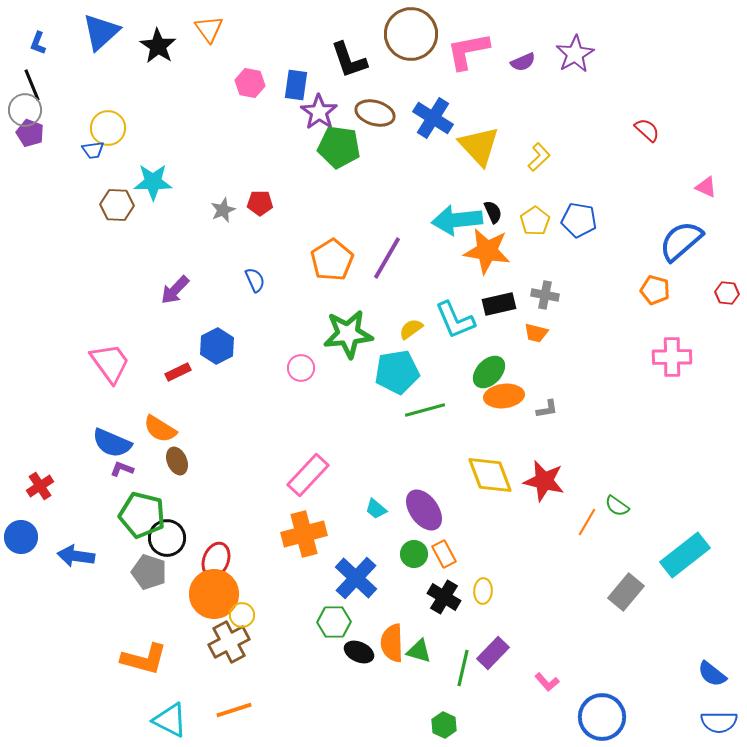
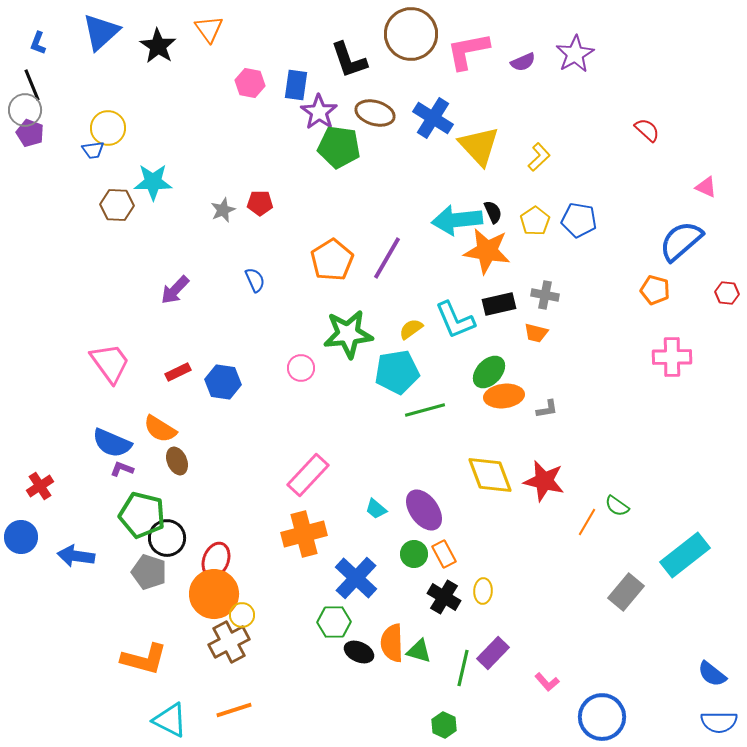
blue hexagon at (217, 346): moved 6 px right, 36 px down; rotated 24 degrees counterclockwise
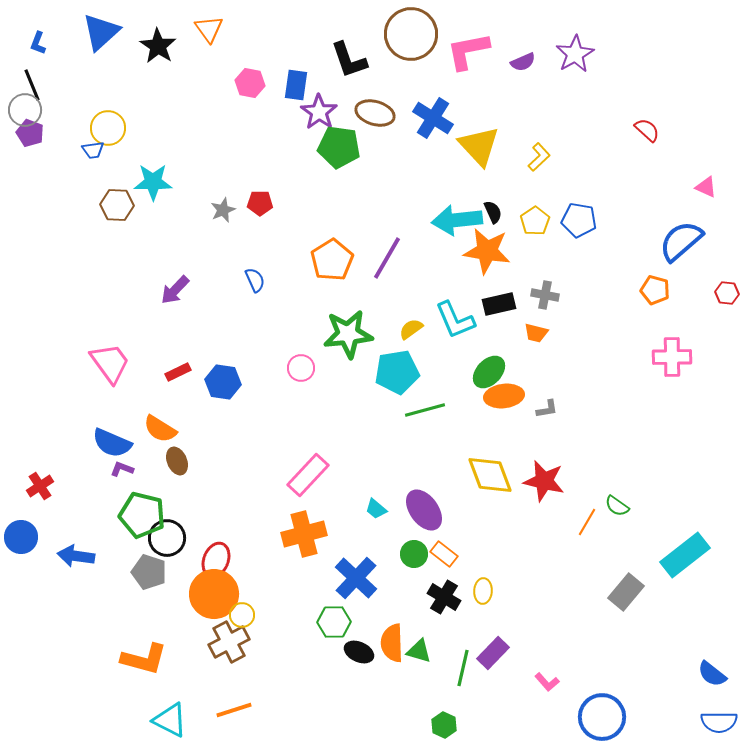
orange rectangle at (444, 554): rotated 24 degrees counterclockwise
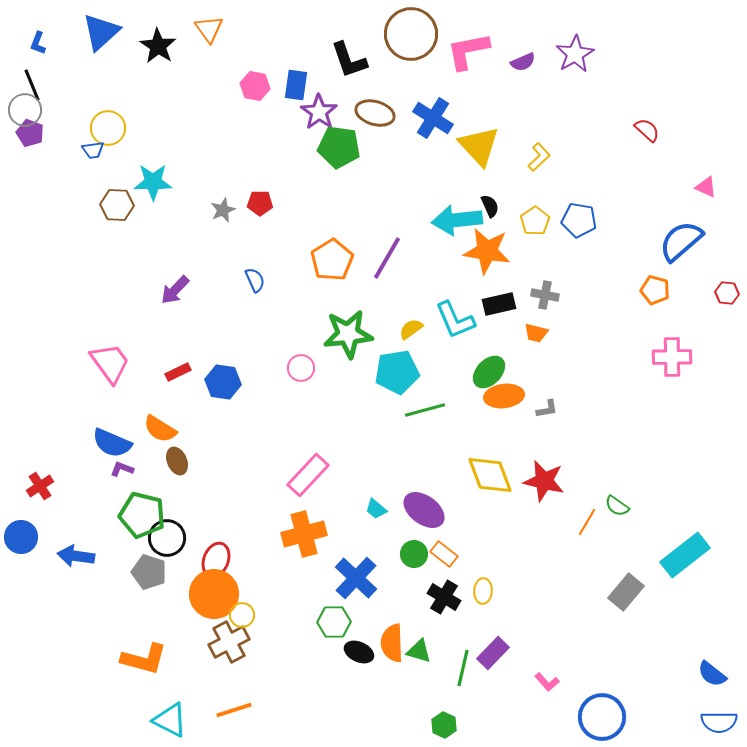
pink hexagon at (250, 83): moved 5 px right, 3 px down
black semicircle at (493, 212): moved 3 px left, 6 px up
purple ellipse at (424, 510): rotated 18 degrees counterclockwise
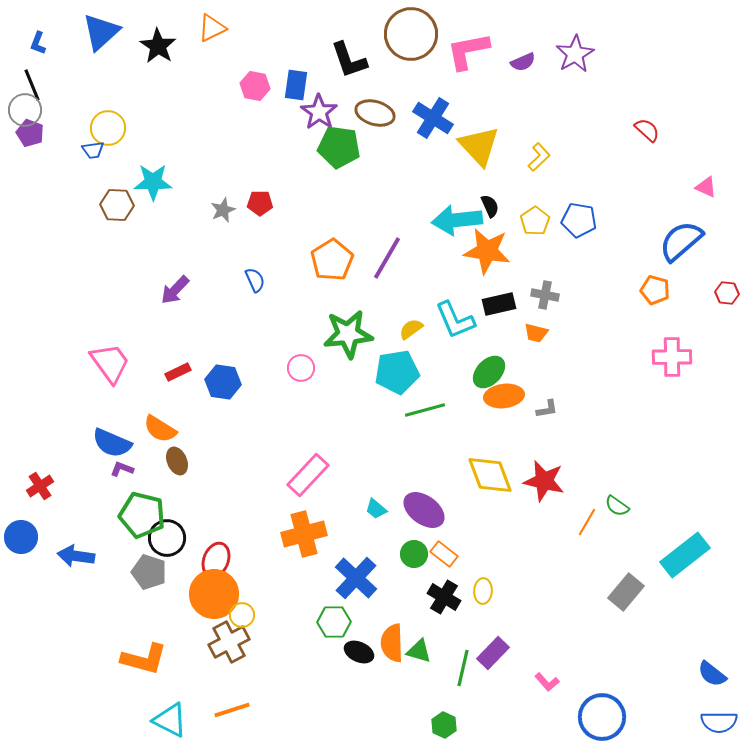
orange triangle at (209, 29): moved 3 px right, 1 px up; rotated 40 degrees clockwise
orange line at (234, 710): moved 2 px left
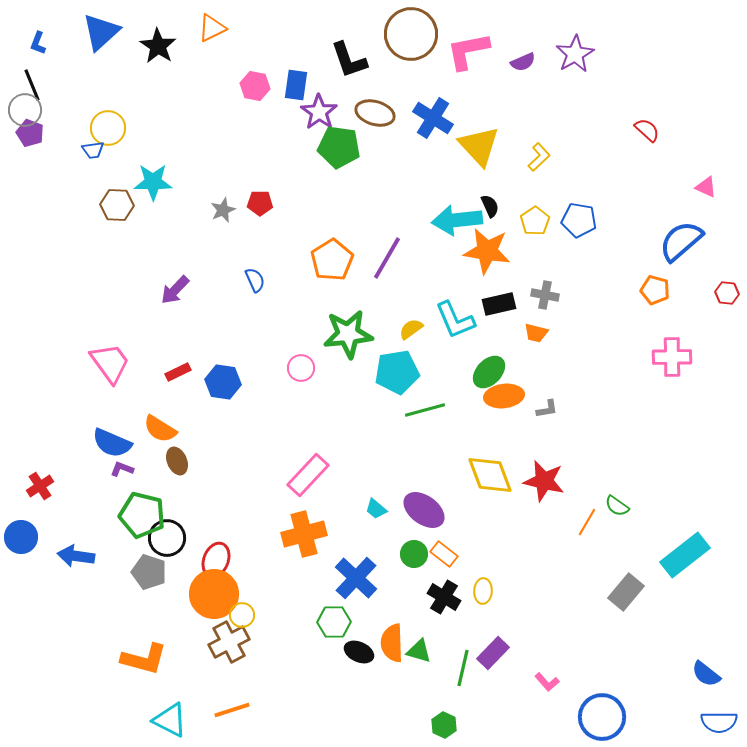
blue semicircle at (712, 674): moved 6 px left
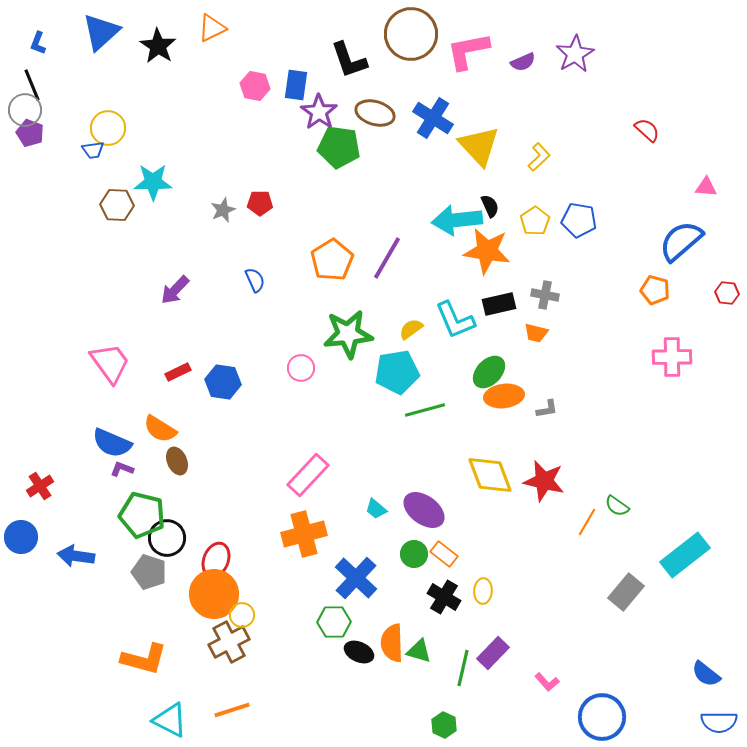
pink triangle at (706, 187): rotated 20 degrees counterclockwise
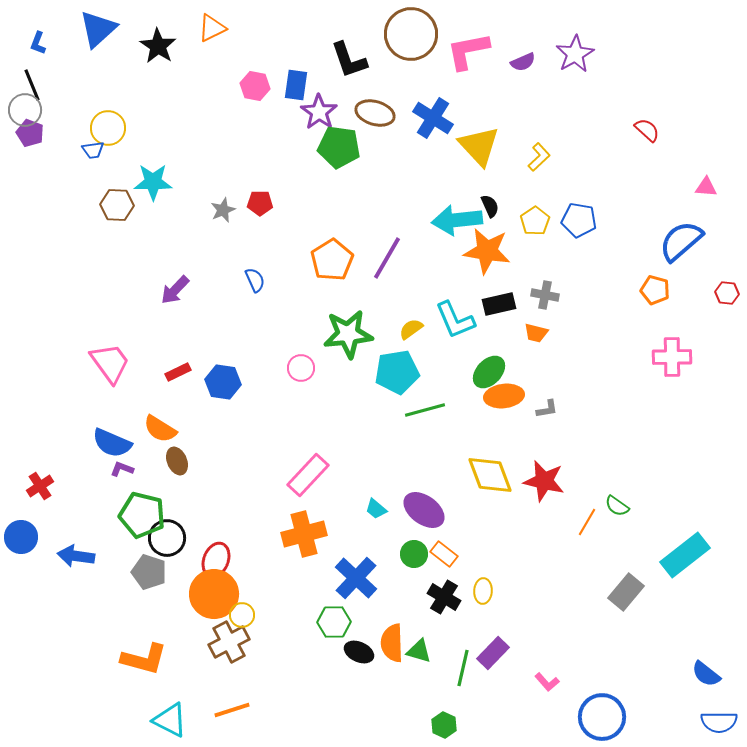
blue triangle at (101, 32): moved 3 px left, 3 px up
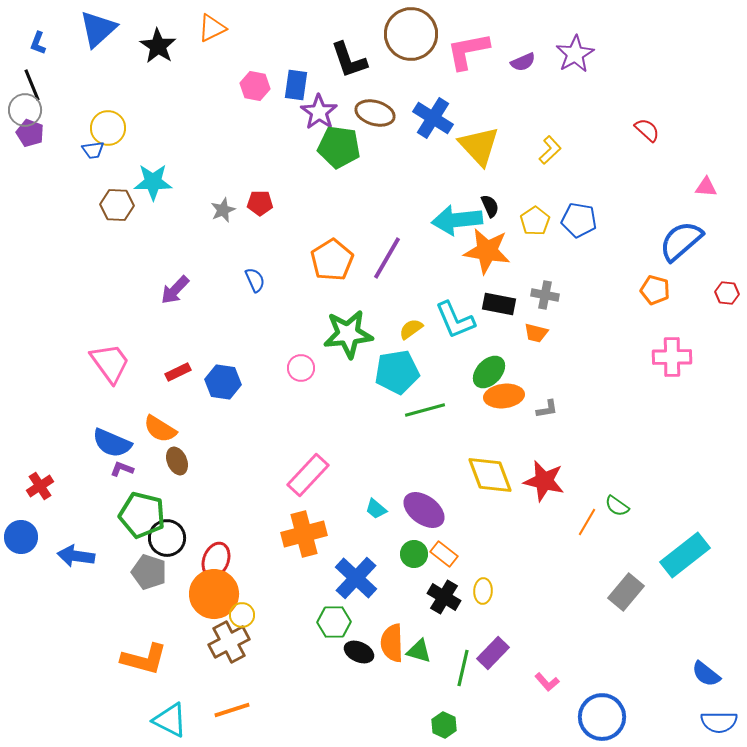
yellow L-shape at (539, 157): moved 11 px right, 7 px up
black rectangle at (499, 304): rotated 24 degrees clockwise
